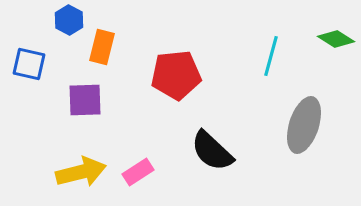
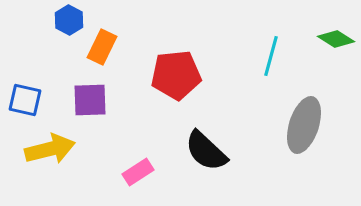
orange rectangle: rotated 12 degrees clockwise
blue square: moved 4 px left, 36 px down
purple square: moved 5 px right
black semicircle: moved 6 px left
yellow arrow: moved 31 px left, 23 px up
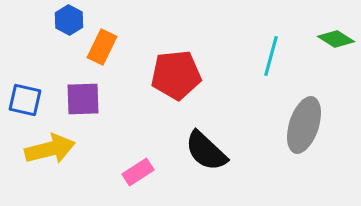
purple square: moved 7 px left, 1 px up
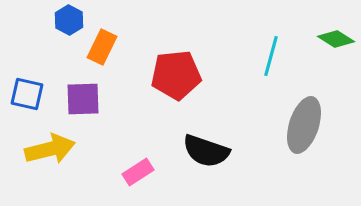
blue square: moved 2 px right, 6 px up
black semicircle: rotated 24 degrees counterclockwise
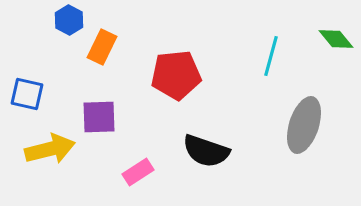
green diamond: rotated 18 degrees clockwise
purple square: moved 16 px right, 18 px down
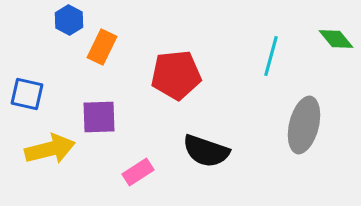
gray ellipse: rotated 4 degrees counterclockwise
